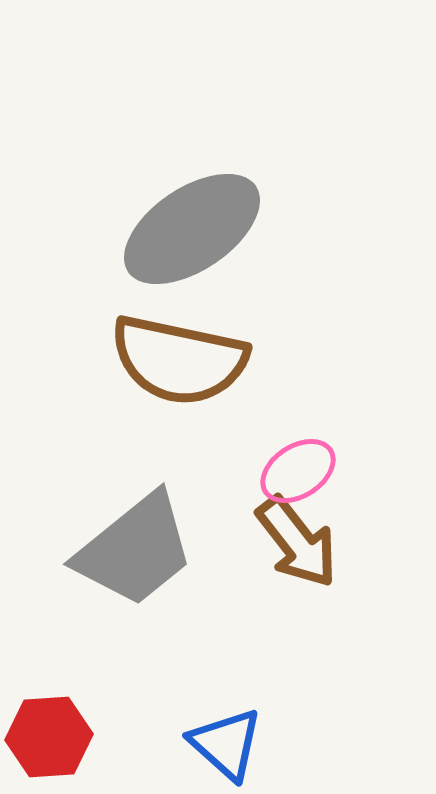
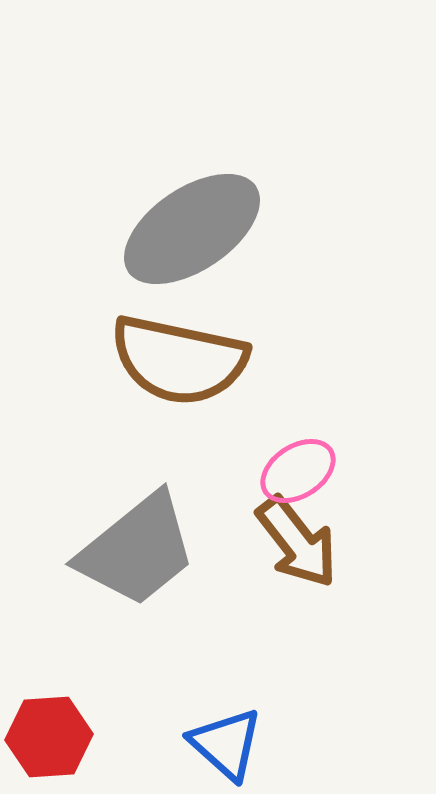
gray trapezoid: moved 2 px right
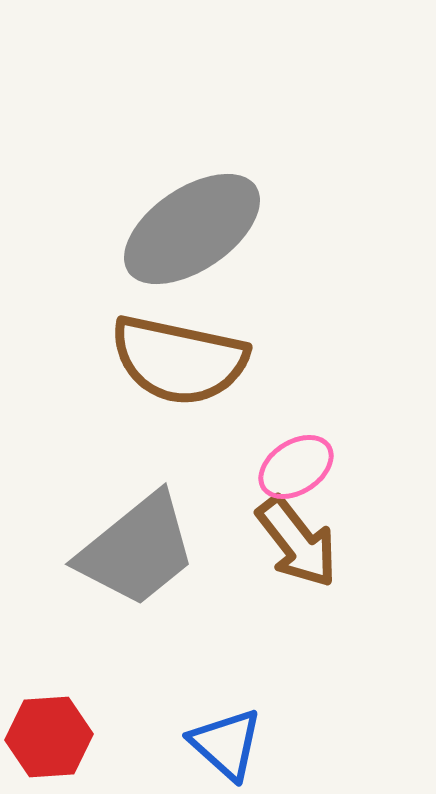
pink ellipse: moved 2 px left, 4 px up
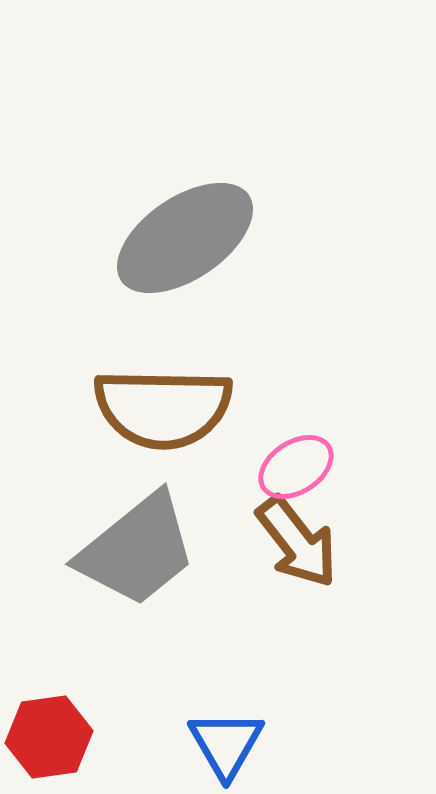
gray ellipse: moved 7 px left, 9 px down
brown semicircle: moved 16 px left, 48 px down; rotated 11 degrees counterclockwise
red hexagon: rotated 4 degrees counterclockwise
blue triangle: rotated 18 degrees clockwise
